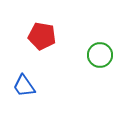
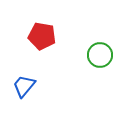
blue trapezoid: rotated 75 degrees clockwise
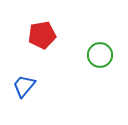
red pentagon: moved 1 px up; rotated 20 degrees counterclockwise
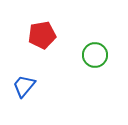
green circle: moved 5 px left
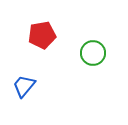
green circle: moved 2 px left, 2 px up
